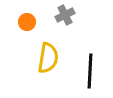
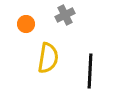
orange circle: moved 1 px left, 2 px down
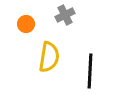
yellow semicircle: moved 1 px right, 1 px up
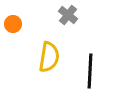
gray cross: moved 3 px right; rotated 24 degrees counterclockwise
orange circle: moved 13 px left
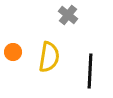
orange circle: moved 28 px down
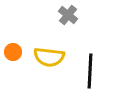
yellow semicircle: rotated 88 degrees clockwise
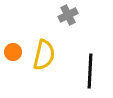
gray cross: rotated 24 degrees clockwise
yellow semicircle: moved 5 px left, 2 px up; rotated 84 degrees counterclockwise
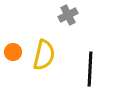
black line: moved 2 px up
